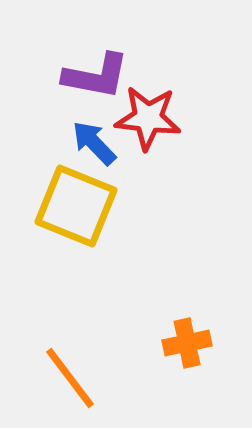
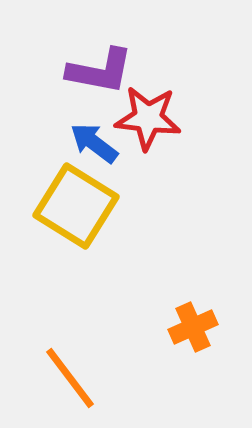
purple L-shape: moved 4 px right, 5 px up
blue arrow: rotated 9 degrees counterclockwise
yellow square: rotated 10 degrees clockwise
orange cross: moved 6 px right, 16 px up; rotated 12 degrees counterclockwise
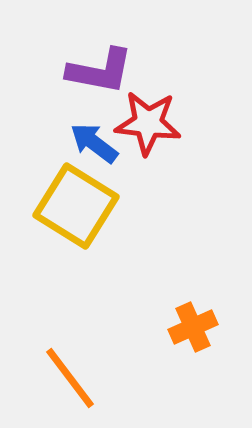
red star: moved 5 px down
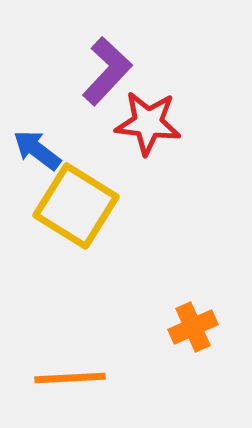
purple L-shape: moved 7 px right; rotated 58 degrees counterclockwise
blue arrow: moved 57 px left, 7 px down
orange line: rotated 56 degrees counterclockwise
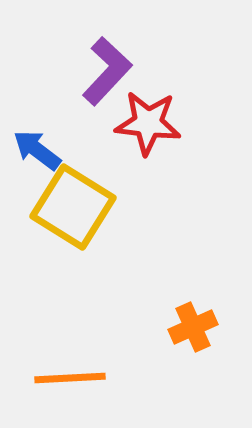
yellow square: moved 3 px left, 1 px down
